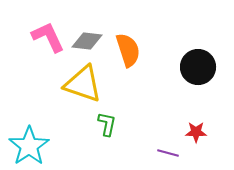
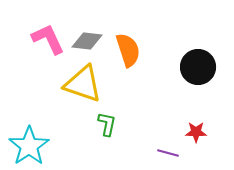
pink L-shape: moved 2 px down
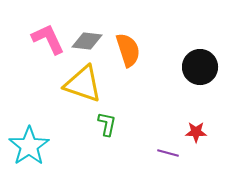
black circle: moved 2 px right
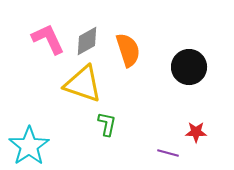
gray diamond: rotated 36 degrees counterclockwise
black circle: moved 11 px left
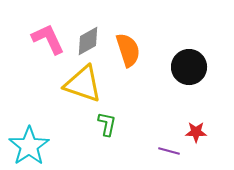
gray diamond: moved 1 px right
purple line: moved 1 px right, 2 px up
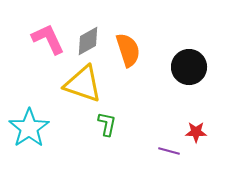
cyan star: moved 18 px up
